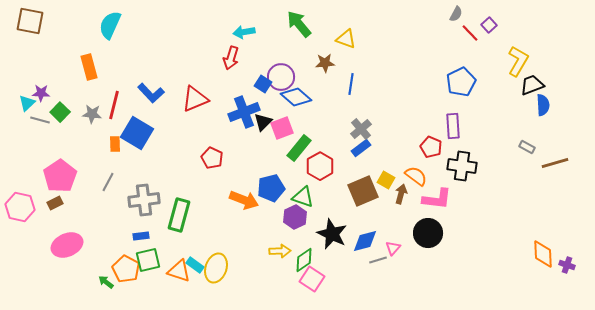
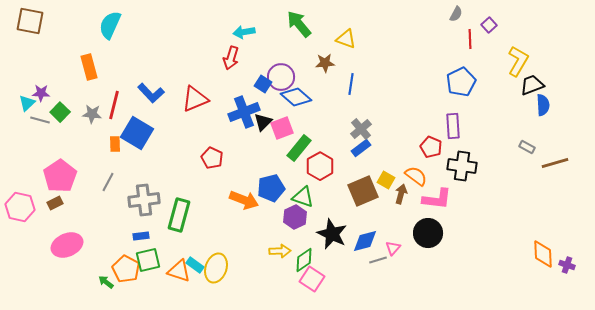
red line at (470, 33): moved 6 px down; rotated 42 degrees clockwise
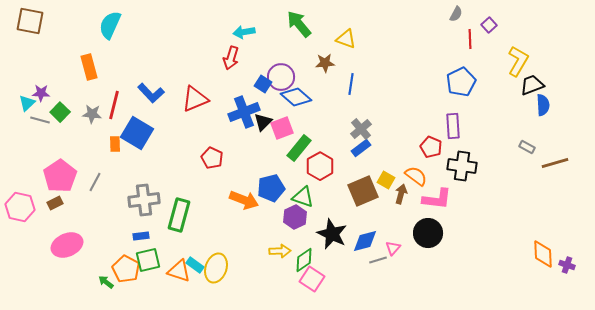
gray line at (108, 182): moved 13 px left
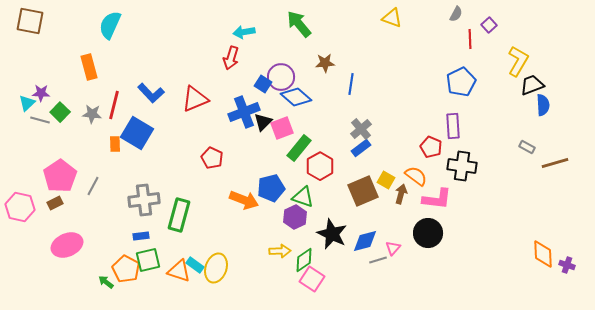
yellow triangle at (346, 39): moved 46 px right, 21 px up
gray line at (95, 182): moved 2 px left, 4 px down
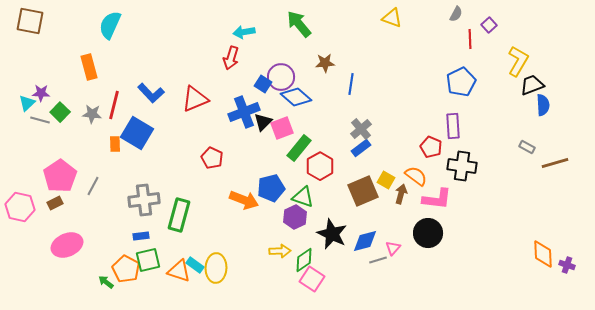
yellow ellipse at (216, 268): rotated 16 degrees counterclockwise
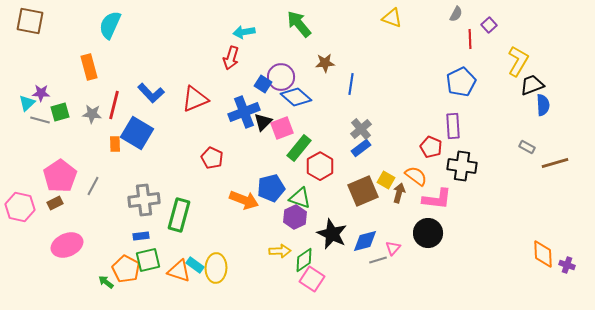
green square at (60, 112): rotated 30 degrees clockwise
brown arrow at (401, 194): moved 2 px left, 1 px up
green triangle at (303, 197): moved 3 px left, 1 px down
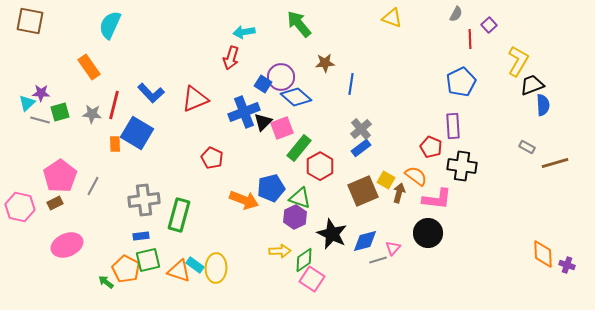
orange rectangle at (89, 67): rotated 20 degrees counterclockwise
